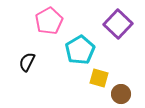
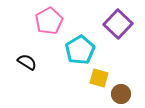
black semicircle: rotated 96 degrees clockwise
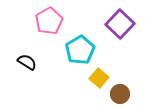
purple square: moved 2 px right
yellow square: rotated 24 degrees clockwise
brown circle: moved 1 px left
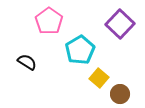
pink pentagon: rotated 8 degrees counterclockwise
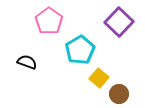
purple square: moved 1 px left, 2 px up
black semicircle: rotated 12 degrees counterclockwise
brown circle: moved 1 px left
